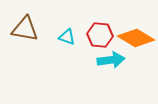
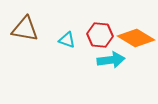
cyan triangle: moved 3 px down
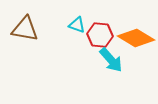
cyan triangle: moved 10 px right, 15 px up
cyan arrow: rotated 56 degrees clockwise
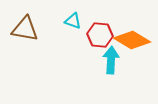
cyan triangle: moved 4 px left, 4 px up
orange diamond: moved 4 px left, 2 px down
cyan arrow: rotated 136 degrees counterclockwise
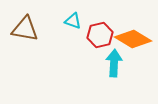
red hexagon: rotated 20 degrees counterclockwise
orange diamond: moved 1 px right, 1 px up
cyan arrow: moved 3 px right, 3 px down
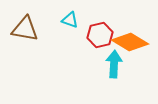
cyan triangle: moved 3 px left, 1 px up
orange diamond: moved 3 px left, 3 px down
cyan arrow: moved 1 px down
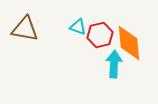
cyan triangle: moved 8 px right, 7 px down
orange diamond: moved 1 px left, 1 px down; rotated 54 degrees clockwise
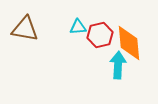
cyan triangle: rotated 24 degrees counterclockwise
cyan arrow: moved 4 px right, 1 px down
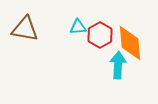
red hexagon: rotated 15 degrees counterclockwise
orange diamond: moved 1 px right
